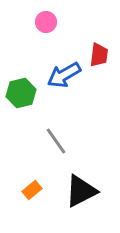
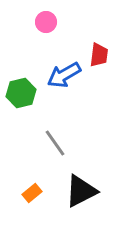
gray line: moved 1 px left, 2 px down
orange rectangle: moved 3 px down
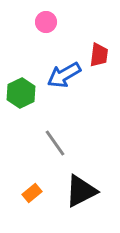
green hexagon: rotated 12 degrees counterclockwise
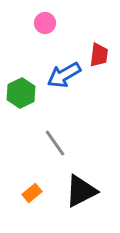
pink circle: moved 1 px left, 1 px down
